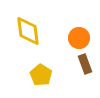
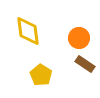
brown rectangle: rotated 36 degrees counterclockwise
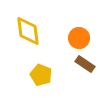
yellow pentagon: rotated 10 degrees counterclockwise
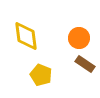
yellow diamond: moved 2 px left, 5 px down
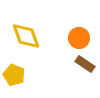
yellow diamond: rotated 12 degrees counterclockwise
yellow pentagon: moved 27 px left
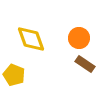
yellow diamond: moved 5 px right, 3 px down
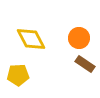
yellow diamond: rotated 8 degrees counterclockwise
yellow pentagon: moved 4 px right; rotated 25 degrees counterclockwise
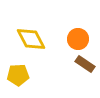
orange circle: moved 1 px left, 1 px down
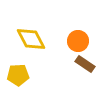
orange circle: moved 2 px down
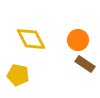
orange circle: moved 1 px up
yellow pentagon: rotated 15 degrees clockwise
